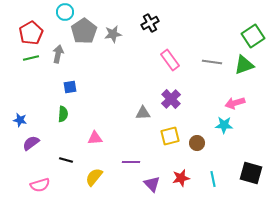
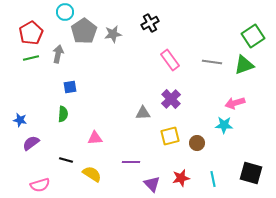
yellow semicircle: moved 2 px left, 3 px up; rotated 84 degrees clockwise
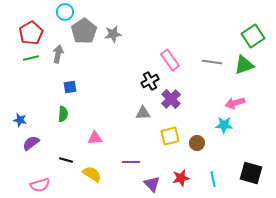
black cross: moved 58 px down
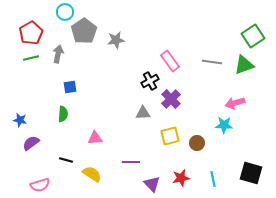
gray star: moved 3 px right, 6 px down
pink rectangle: moved 1 px down
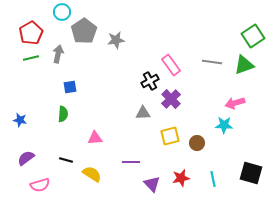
cyan circle: moved 3 px left
pink rectangle: moved 1 px right, 4 px down
purple semicircle: moved 5 px left, 15 px down
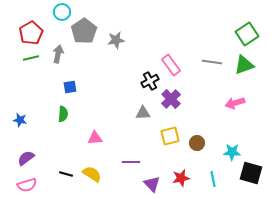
green square: moved 6 px left, 2 px up
cyan star: moved 8 px right, 27 px down
black line: moved 14 px down
pink semicircle: moved 13 px left
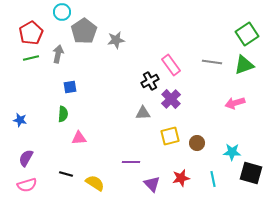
pink triangle: moved 16 px left
purple semicircle: rotated 24 degrees counterclockwise
yellow semicircle: moved 3 px right, 9 px down
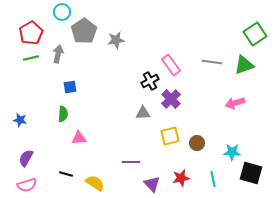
green square: moved 8 px right
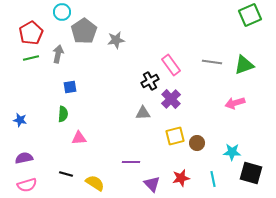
green square: moved 5 px left, 19 px up; rotated 10 degrees clockwise
yellow square: moved 5 px right
purple semicircle: moved 2 px left; rotated 48 degrees clockwise
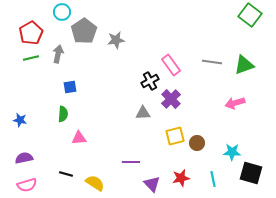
green square: rotated 30 degrees counterclockwise
